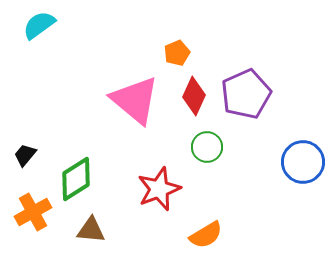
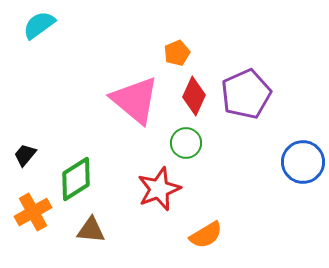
green circle: moved 21 px left, 4 px up
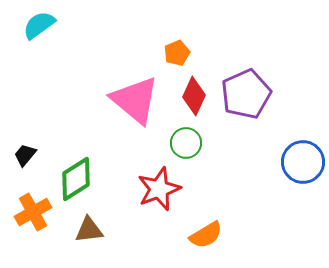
brown triangle: moved 2 px left; rotated 12 degrees counterclockwise
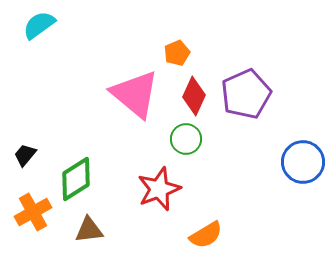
pink triangle: moved 6 px up
green circle: moved 4 px up
